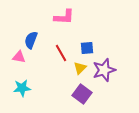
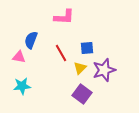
cyan star: moved 2 px up
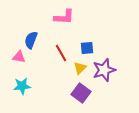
purple square: moved 1 px left, 1 px up
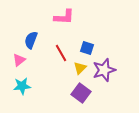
blue square: rotated 24 degrees clockwise
pink triangle: moved 3 px down; rotated 48 degrees counterclockwise
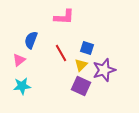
yellow triangle: moved 1 px right, 3 px up
purple square: moved 7 px up; rotated 12 degrees counterclockwise
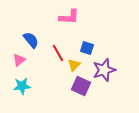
pink L-shape: moved 5 px right
blue semicircle: rotated 120 degrees clockwise
red line: moved 3 px left
yellow triangle: moved 7 px left
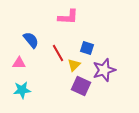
pink L-shape: moved 1 px left
pink triangle: moved 3 px down; rotated 40 degrees clockwise
cyan star: moved 4 px down
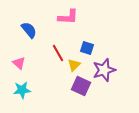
blue semicircle: moved 2 px left, 10 px up
pink triangle: rotated 40 degrees clockwise
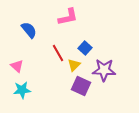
pink L-shape: rotated 15 degrees counterclockwise
blue square: moved 2 px left; rotated 24 degrees clockwise
pink triangle: moved 2 px left, 3 px down
purple star: rotated 20 degrees clockwise
